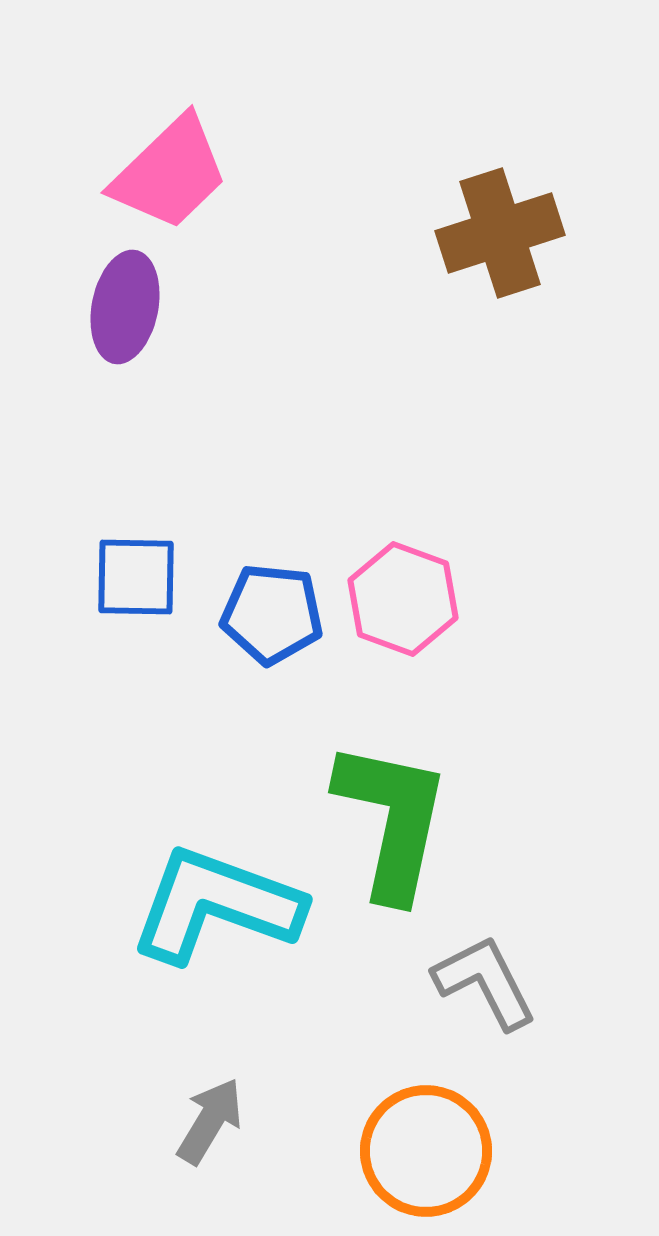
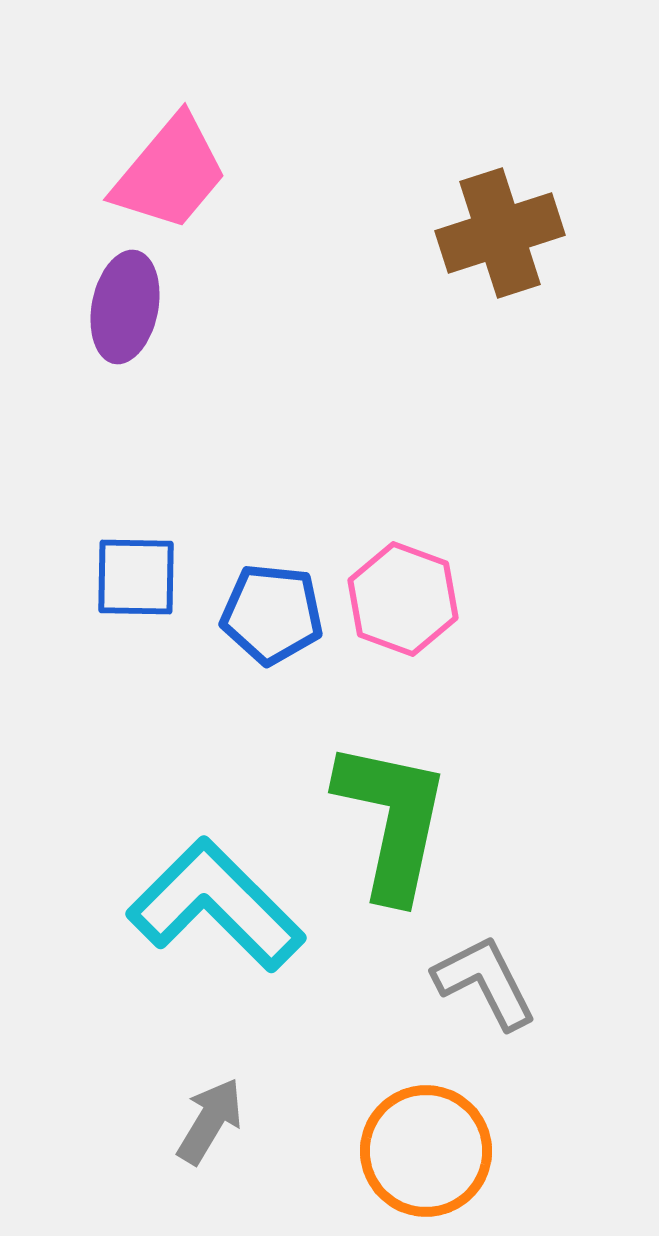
pink trapezoid: rotated 6 degrees counterclockwise
cyan L-shape: rotated 25 degrees clockwise
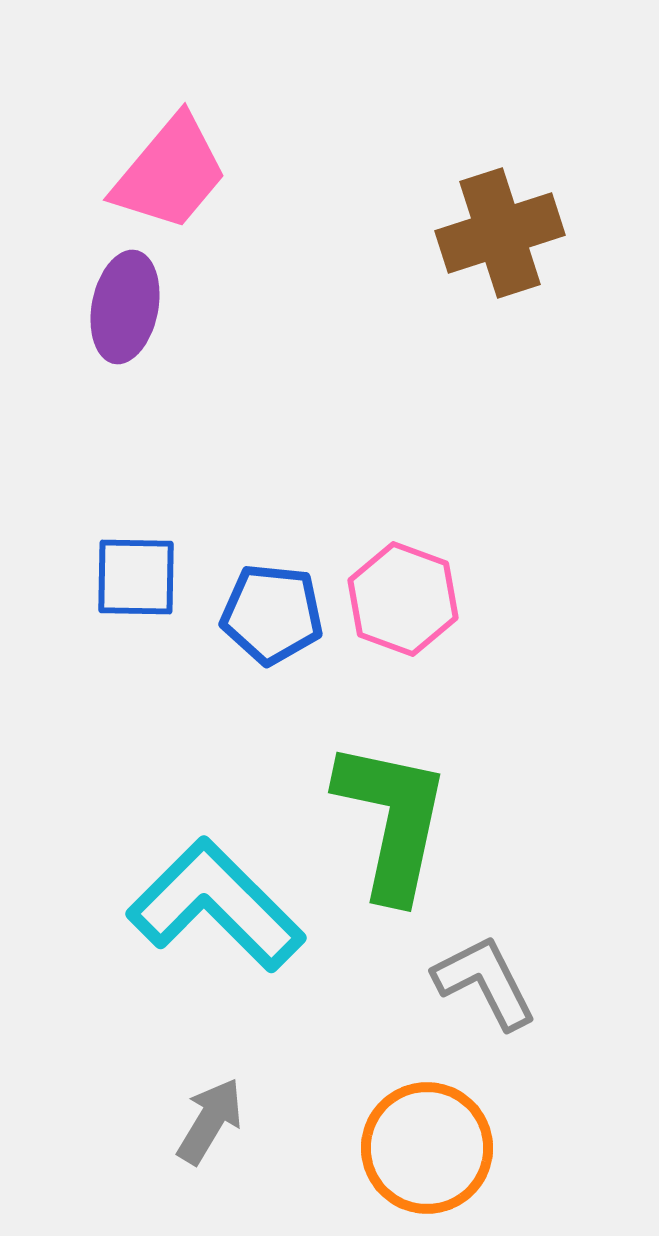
orange circle: moved 1 px right, 3 px up
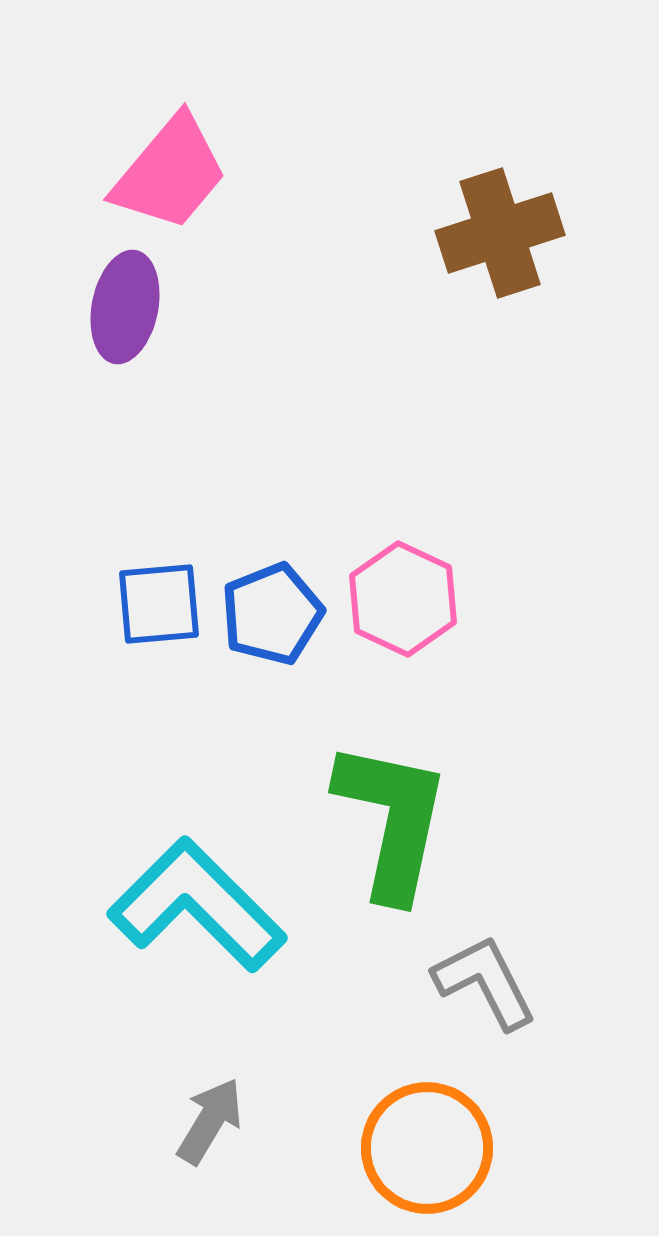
blue square: moved 23 px right, 27 px down; rotated 6 degrees counterclockwise
pink hexagon: rotated 5 degrees clockwise
blue pentagon: rotated 28 degrees counterclockwise
cyan L-shape: moved 19 px left
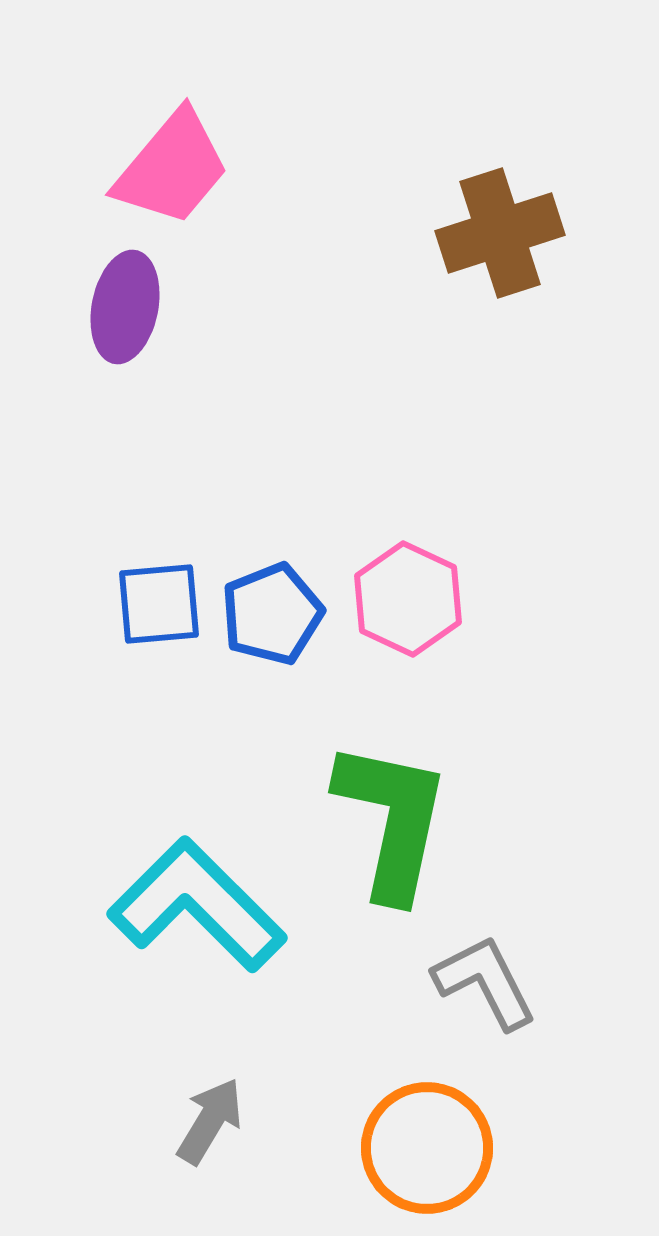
pink trapezoid: moved 2 px right, 5 px up
pink hexagon: moved 5 px right
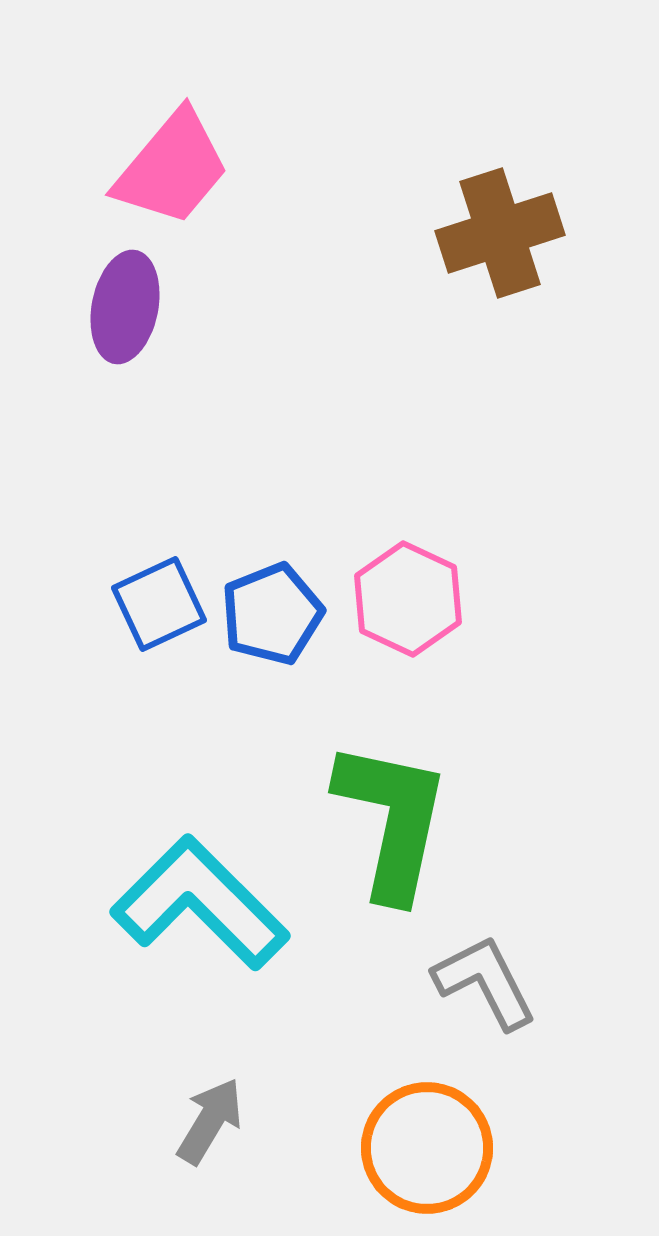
blue square: rotated 20 degrees counterclockwise
cyan L-shape: moved 3 px right, 2 px up
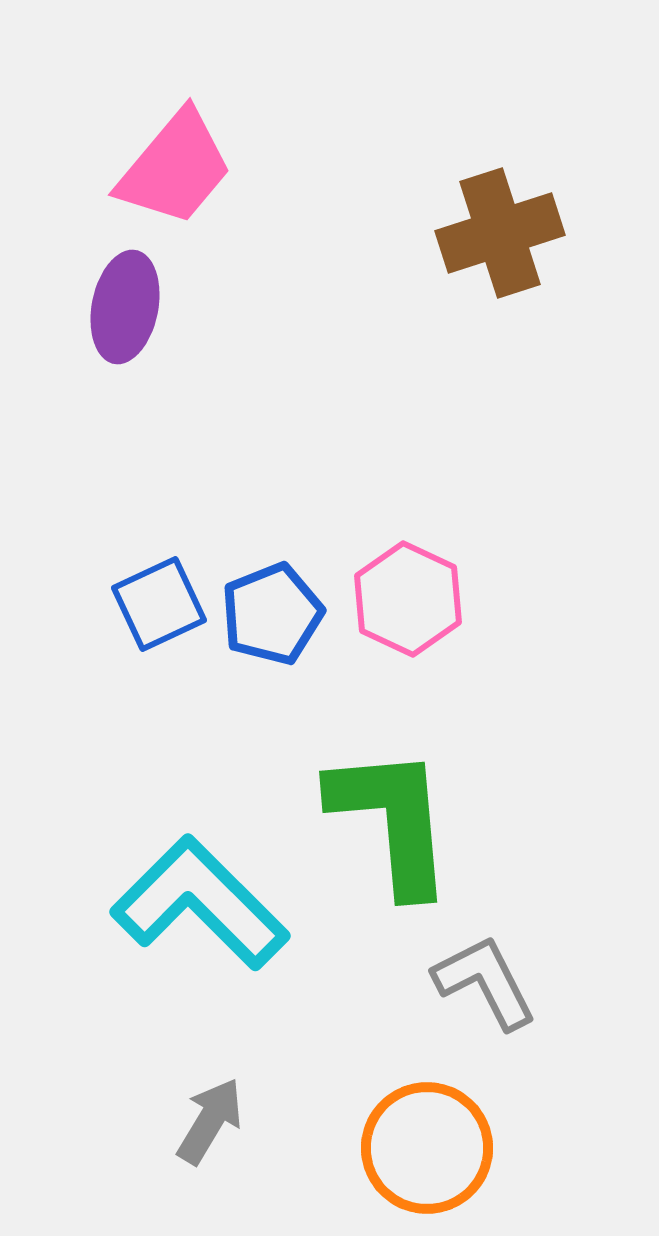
pink trapezoid: moved 3 px right
green L-shape: rotated 17 degrees counterclockwise
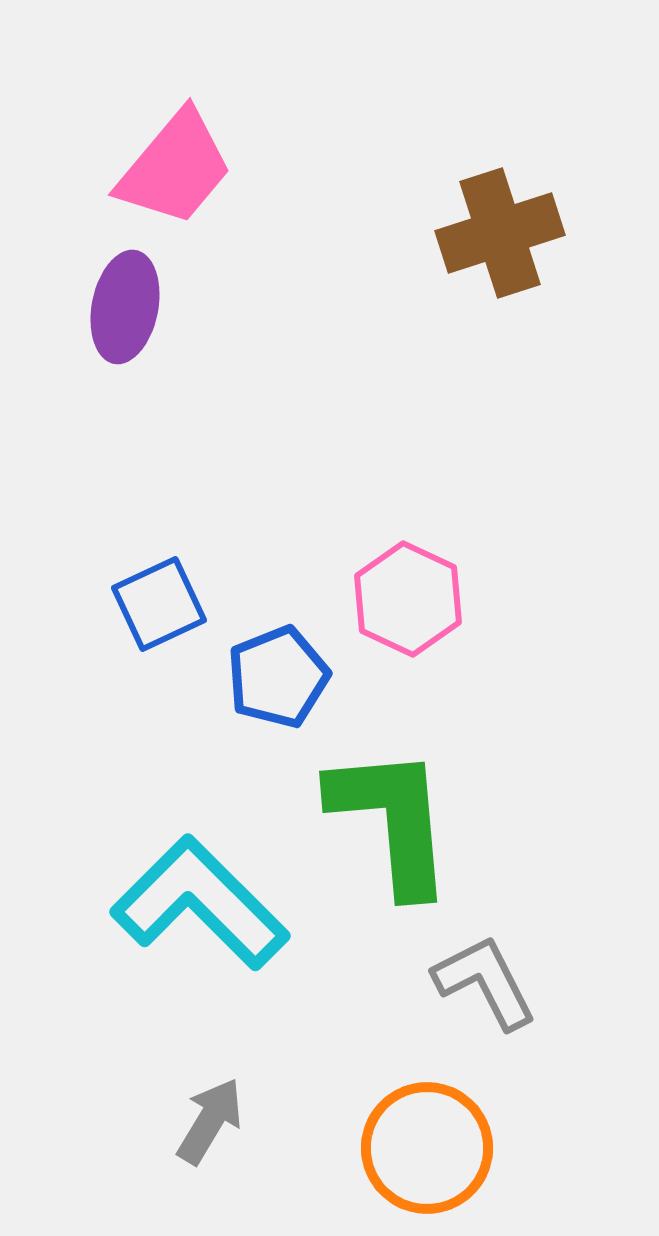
blue pentagon: moved 6 px right, 63 px down
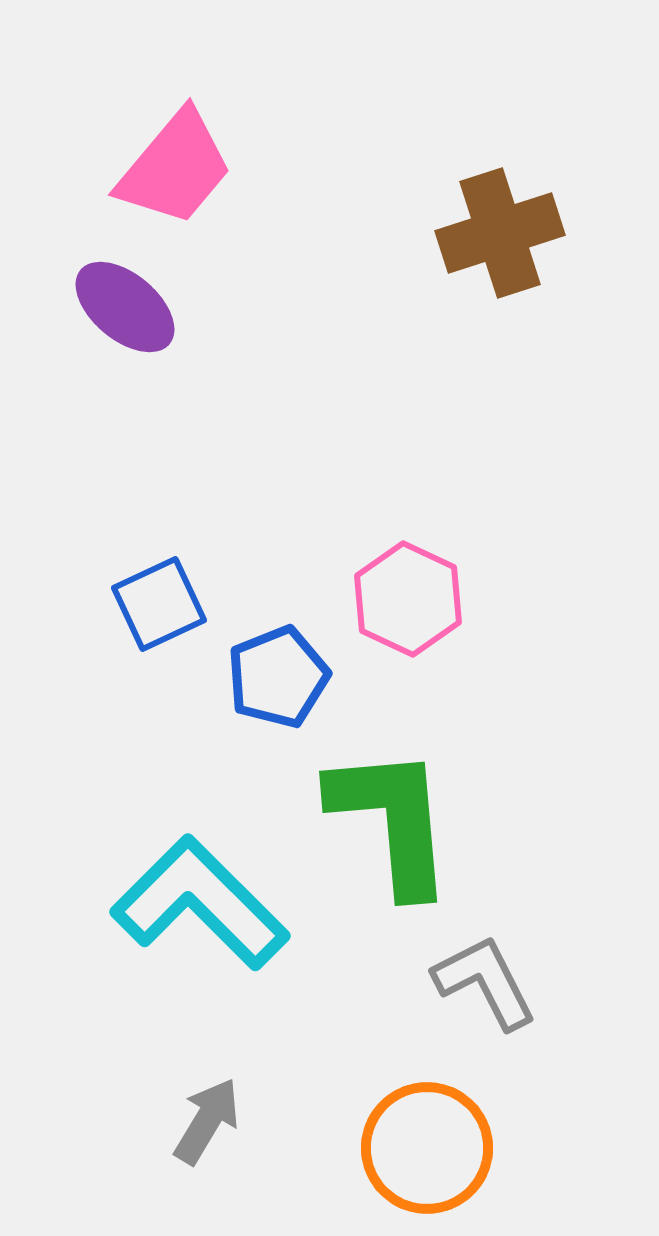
purple ellipse: rotated 61 degrees counterclockwise
gray arrow: moved 3 px left
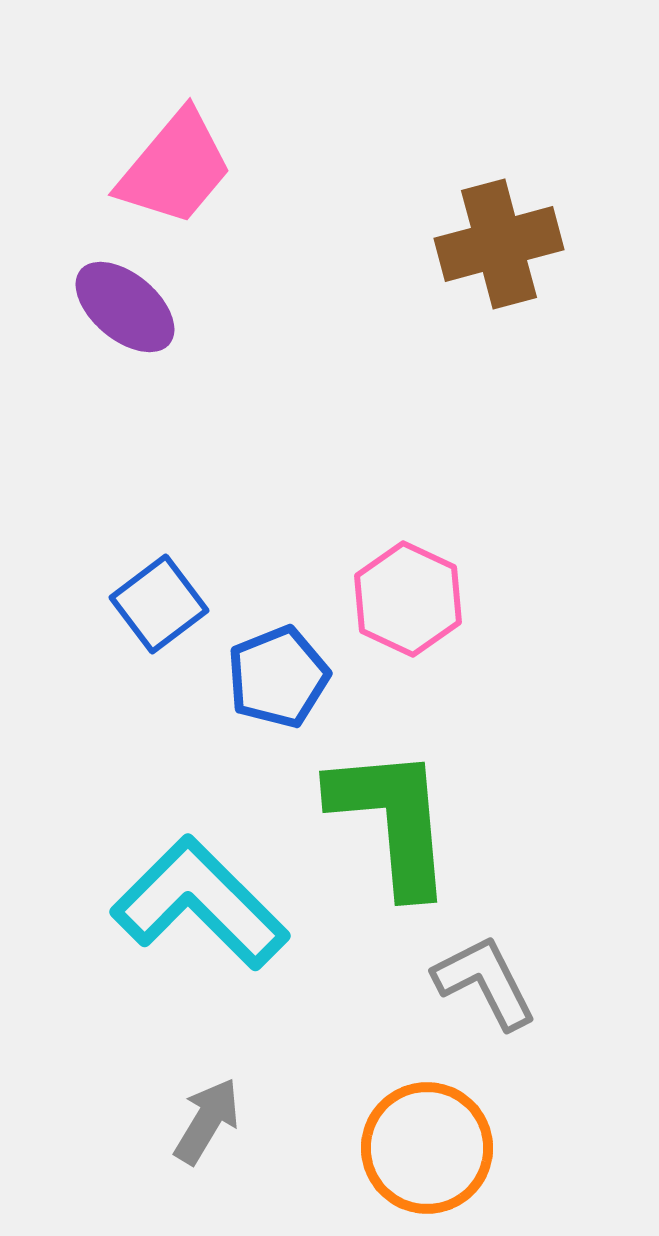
brown cross: moved 1 px left, 11 px down; rotated 3 degrees clockwise
blue square: rotated 12 degrees counterclockwise
